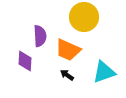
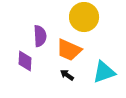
orange trapezoid: moved 1 px right
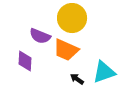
yellow circle: moved 12 px left, 1 px down
purple semicircle: rotated 115 degrees clockwise
orange trapezoid: moved 3 px left
black arrow: moved 10 px right, 4 px down
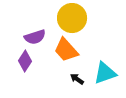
purple semicircle: moved 5 px left, 1 px down; rotated 40 degrees counterclockwise
orange trapezoid: rotated 24 degrees clockwise
purple diamond: rotated 30 degrees clockwise
cyan triangle: moved 1 px right, 1 px down
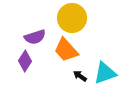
black arrow: moved 3 px right, 3 px up
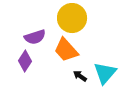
cyan triangle: rotated 30 degrees counterclockwise
